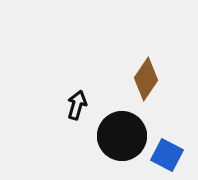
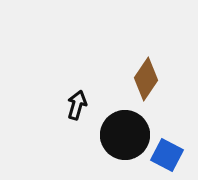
black circle: moved 3 px right, 1 px up
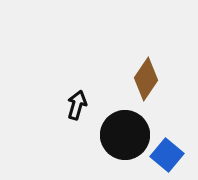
blue square: rotated 12 degrees clockwise
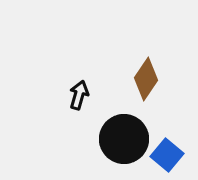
black arrow: moved 2 px right, 10 px up
black circle: moved 1 px left, 4 px down
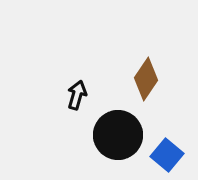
black arrow: moved 2 px left
black circle: moved 6 px left, 4 px up
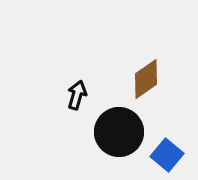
brown diamond: rotated 21 degrees clockwise
black circle: moved 1 px right, 3 px up
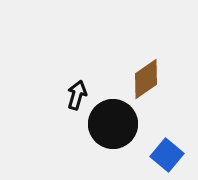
black circle: moved 6 px left, 8 px up
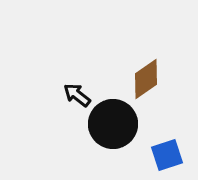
black arrow: rotated 68 degrees counterclockwise
blue square: rotated 32 degrees clockwise
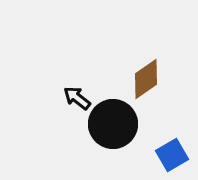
black arrow: moved 3 px down
blue square: moved 5 px right; rotated 12 degrees counterclockwise
